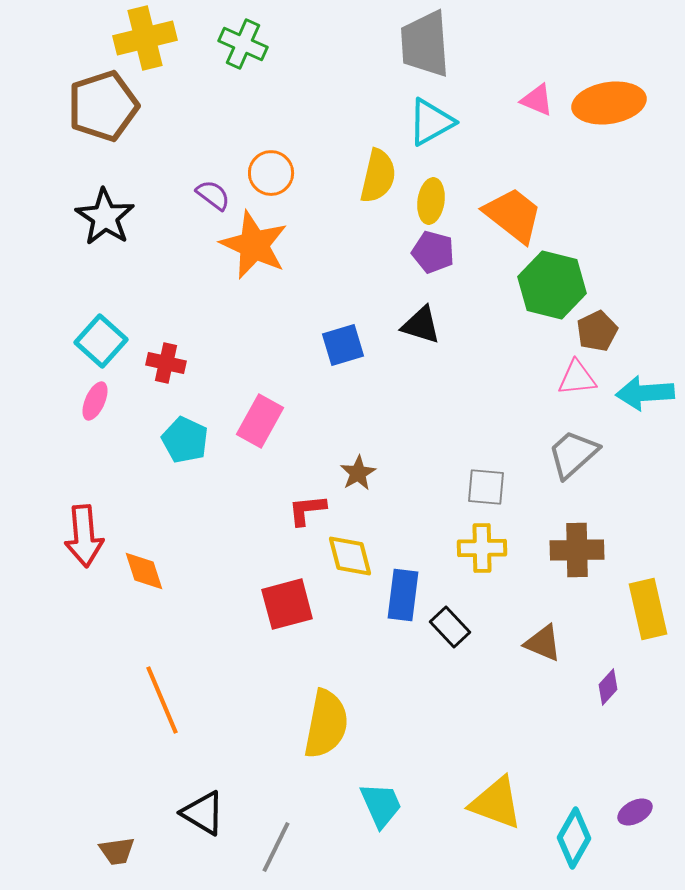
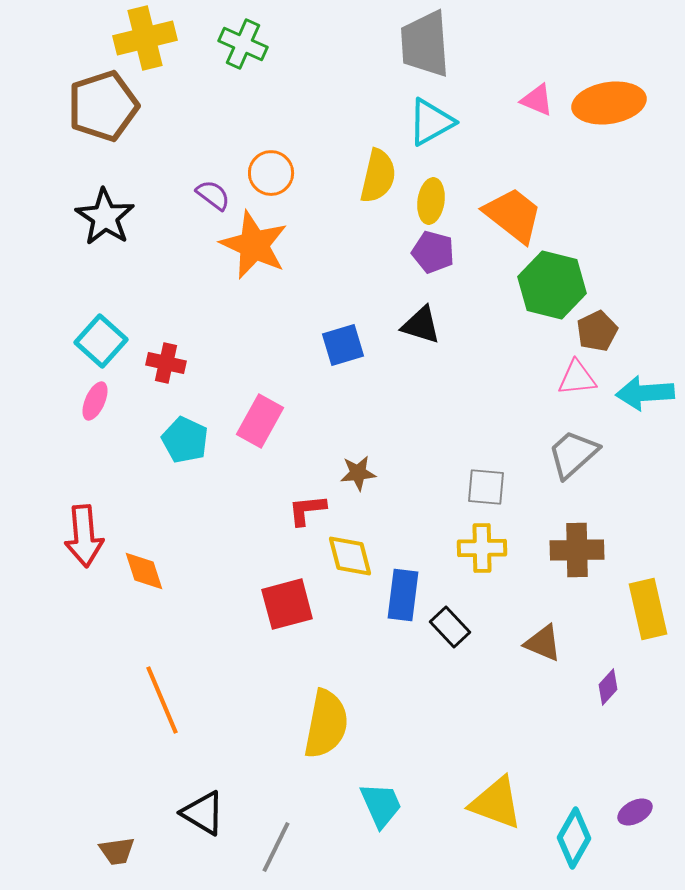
brown star at (358, 473): rotated 24 degrees clockwise
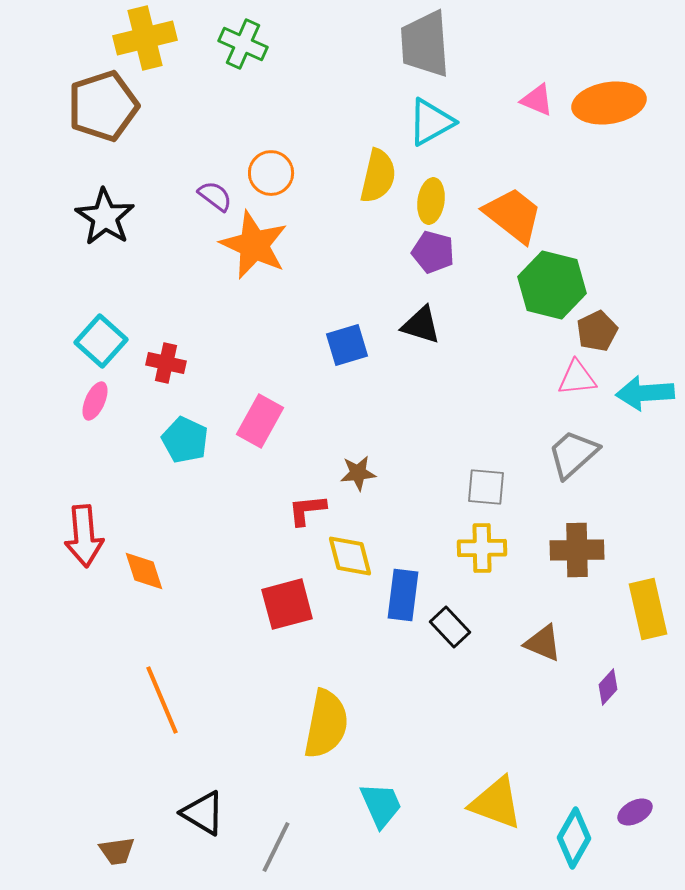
purple semicircle at (213, 195): moved 2 px right, 1 px down
blue square at (343, 345): moved 4 px right
